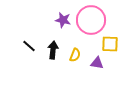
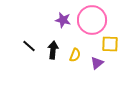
pink circle: moved 1 px right
purple triangle: rotated 48 degrees counterclockwise
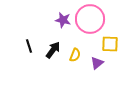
pink circle: moved 2 px left, 1 px up
black line: rotated 32 degrees clockwise
black arrow: rotated 30 degrees clockwise
